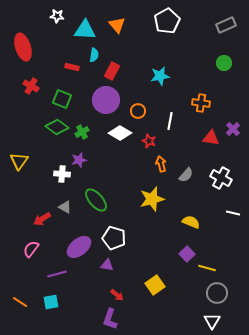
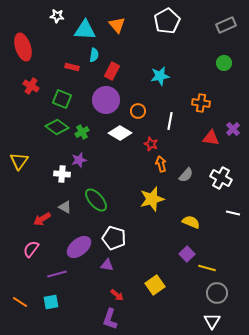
red star at (149, 141): moved 2 px right, 3 px down
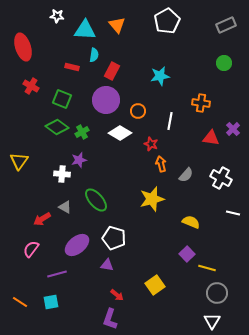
purple ellipse at (79, 247): moved 2 px left, 2 px up
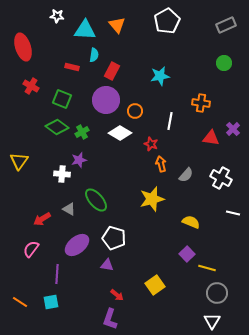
orange circle at (138, 111): moved 3 px left
gray triangle at (65, 207): moved 4 px right, 2 px down
purple line at (57, 274): rotated 72 degrees counterclockwise
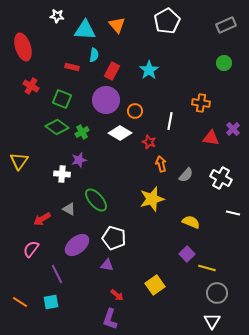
cyan star at (160, 76): moved 11 px left, 6 px up; rotated 24 degrees counterclockwise
red star at (151, 144): moved 2 px left, 2 px up
purple line at (57, 274): rotated 30 degrees counterclockwise
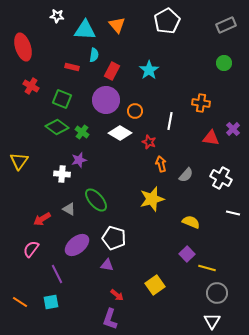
green cross at (82, 132): rotated 24 degrees counterclockwise
